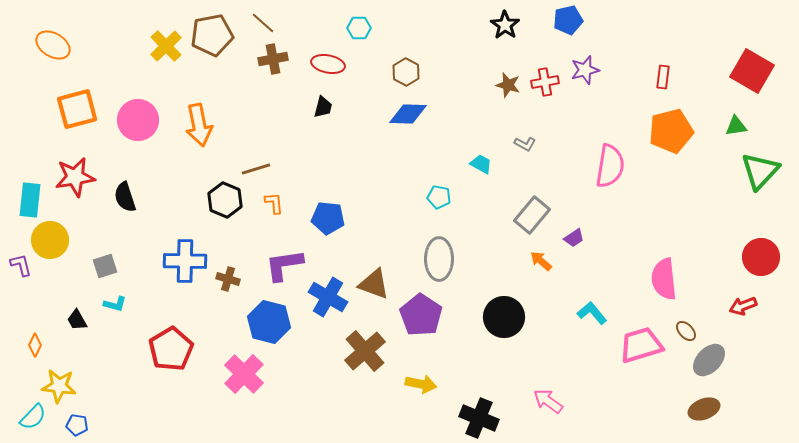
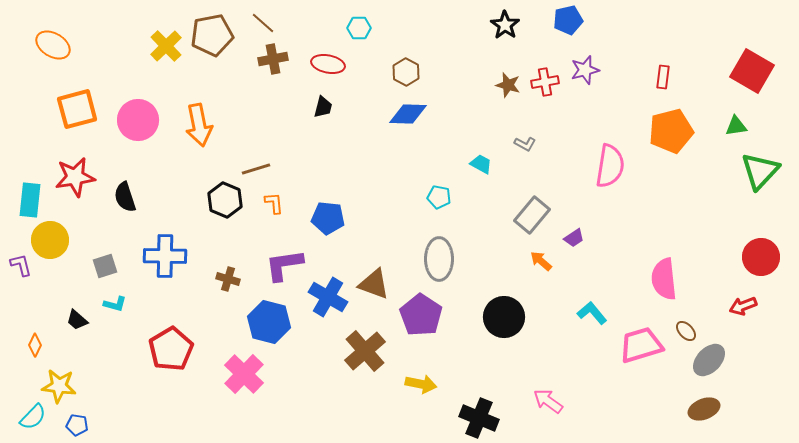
blue cross at (185, 261): moved 20 px left, 5 px up
black trapezoid at (77, 320): rotated 20 degrees counterclockwise
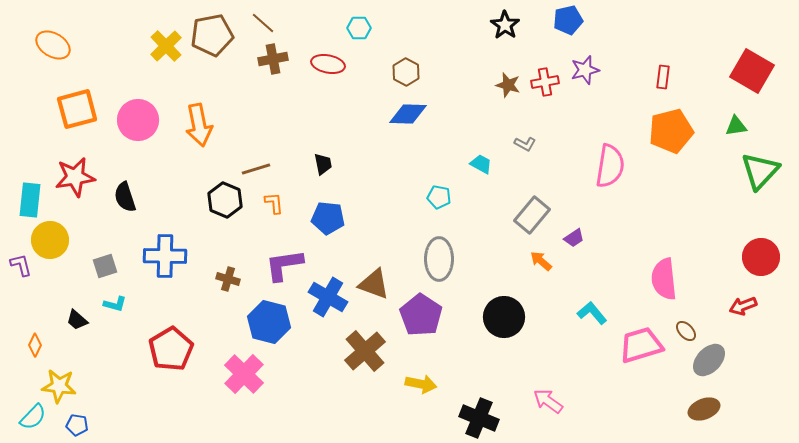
black trapezoid at (323, 107): moved 57 px down; rotated 25 degrees counterclockwise
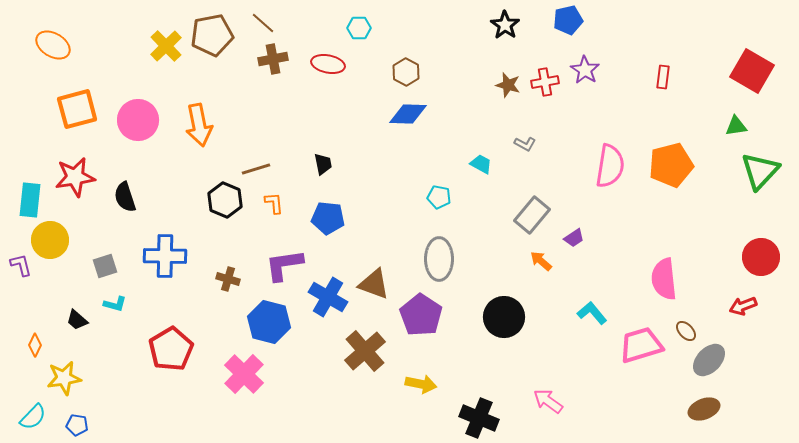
purple star at (585, 70): rotated 24 degrees counterclockwise
orange pentagon at (671, 131): moved 34 px down
yellow star at (59, 386): moved 5 px right, 8 px up; rotated 16 degrees counterclockwise
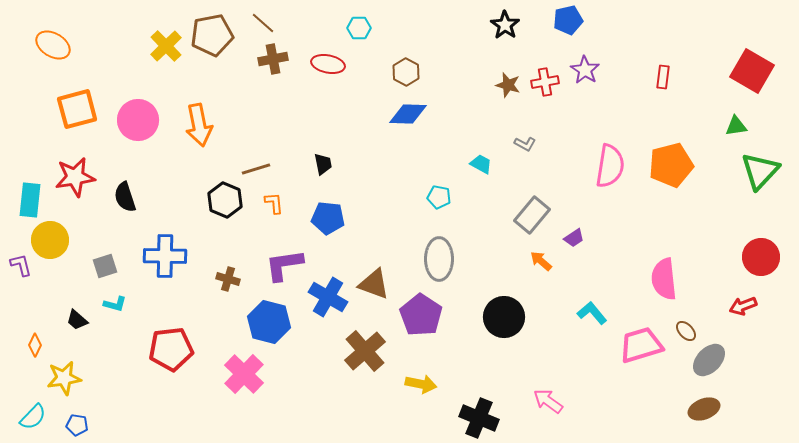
red pentagon at (171, 349): rotated 24 degrees clockwise
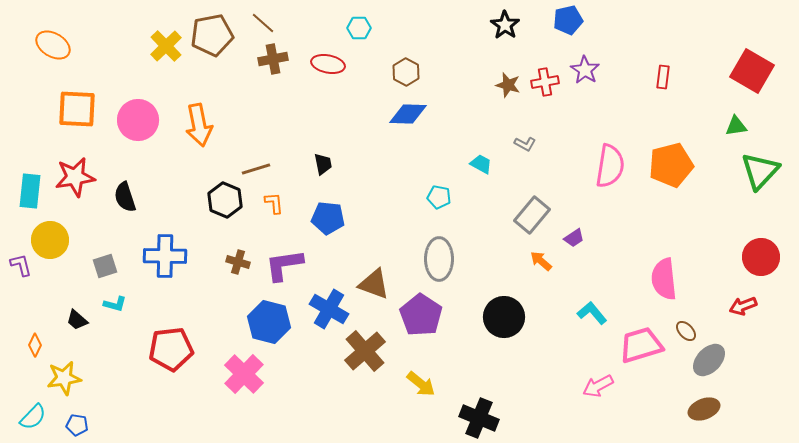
orange square at (77, 109): rotated 18 degrees clockwise
cyan rectangle at (30, 200): moved 9 px up
brown cross at (228, 279): moved 10 px right, 17 px up
blue cross at (328, 297): moved 1 px right, 12 px down
yellow arrow at (421, 384): rotated 28 degrees clockwise
pink arrow at (548, 401): moved 50 px right, 15 px up; rotated 64 degrees counterclockwise
